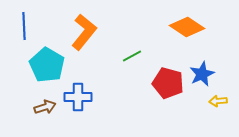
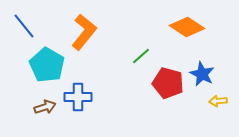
blue line: rotated 36 degrees counterclockwise
green line: moved 9 px right; rotated 12 degrees counterclockwise
blue star: rotated 20 degrees counterclockwise
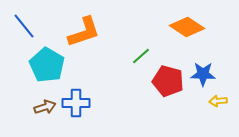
orange L-shape: rotated 33 degrees clockwise
blue star: moved 1 px right; rotated 25 degrees counterclockwise
red pentagon: moved 2 px up
blue cross: moved 2 px left, 6 px down
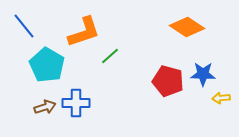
green line: moved 31 px left
yellow arrow: moved 3 px right, 3 px up
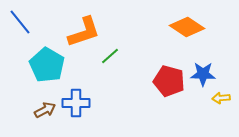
blue line: moved 4 px left, 4 px up
red pentagon: moved 1 px right
brown arrow: moved 3 px down; rotated 10 degrees counterclockwise
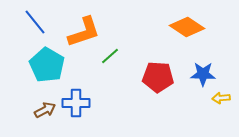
blue line: moved 15 px right
red pentagon: moved 11 px left, 4 px up; rotated 12 degrees counterclockwise
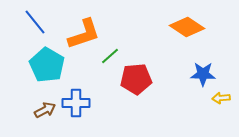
orange L-shape: moved 2 px down
red pentagon: moved 22 px left, 2 px down; rotated 8 degrees counterclockwise
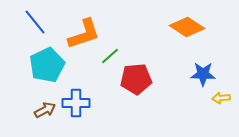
cyan pentagon: rotated 16 degrees clockwise
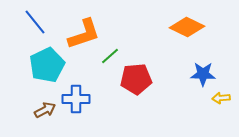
orange diamond: rotated 8 degrees counterclockwise
blue cross: moved 4 px up
